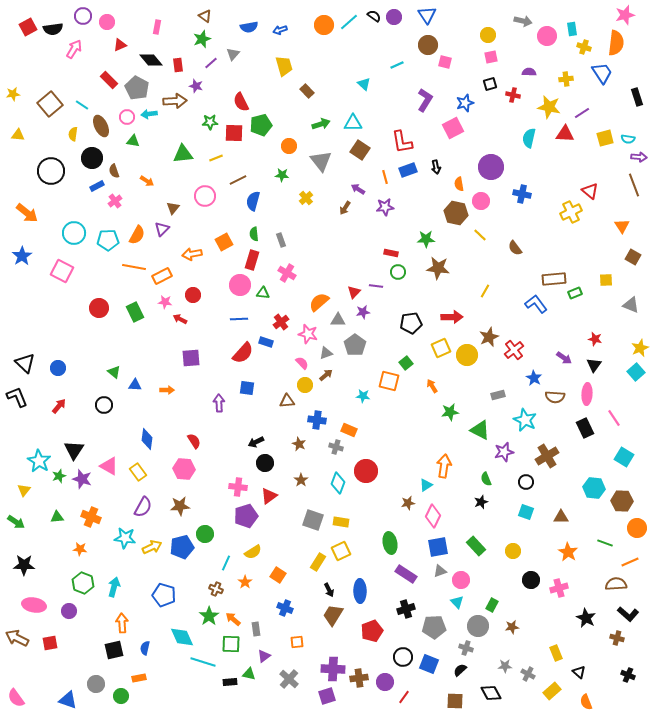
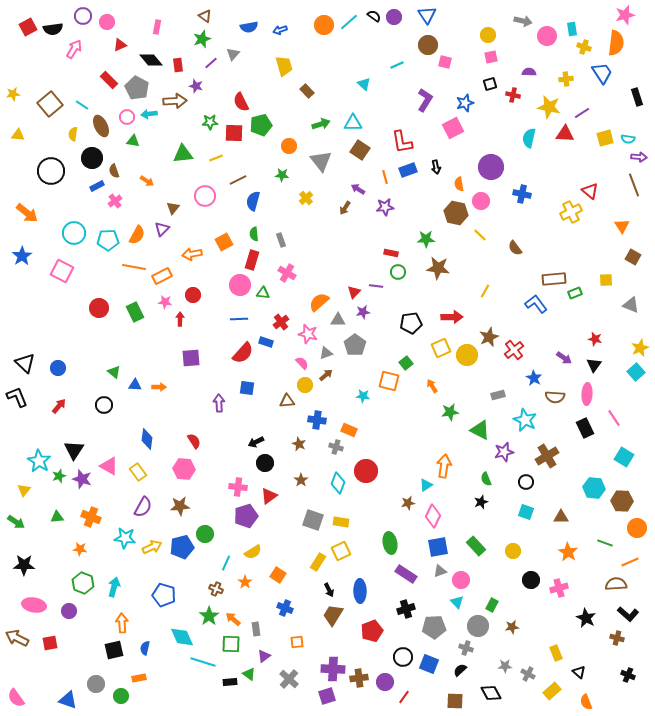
red arrow at (180, 319): rotated 64 degrees clockwise
orange arrow at (167, 390): moved 8 px left, 3 px up
green triangle at (249, 674): rotated 24 degrees clockwise
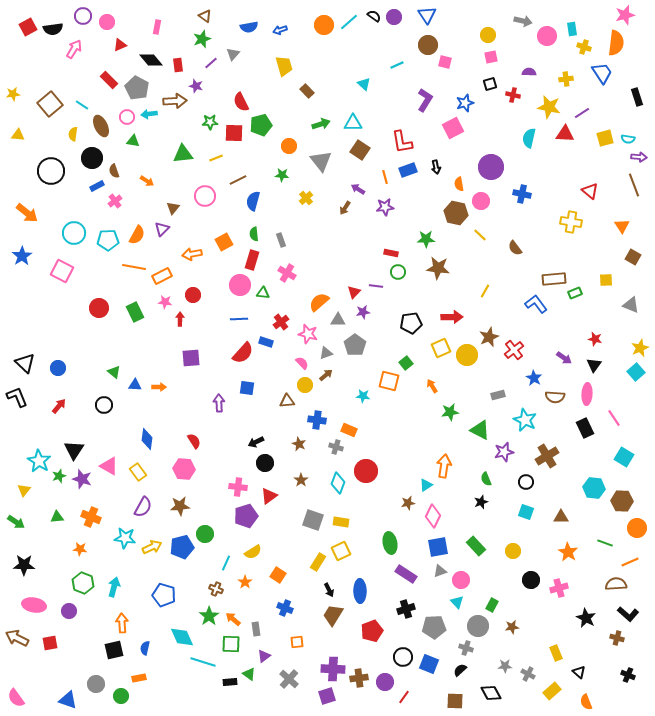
yellow cross at (571, 212): moved 10 px down; rotated 35 degrees clockwise
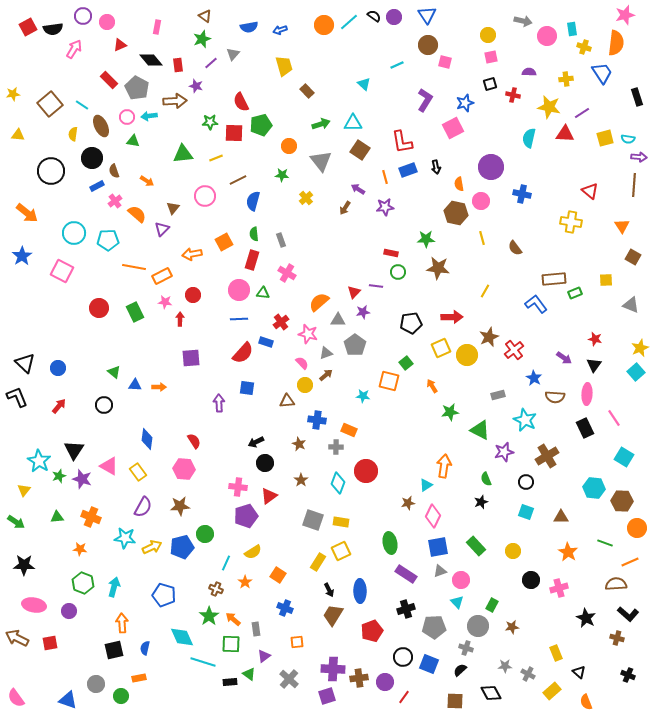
cyan arrow at (149, 114): moved 2 px down
brown line at (634, 185): rotated 25 degrees clockwise
orange semicircle at (137, 235): moved 21 px up; rotated 78 degrees counterclockwise
yellow line at (480, 235): moved 2 px right, 3 px down; rotated 32 degrees clockwise
pink circle at (240, 285): moved 1 px left, 5 px down
gray cross at (336, 447): rotated 16 degrees counterclockwise
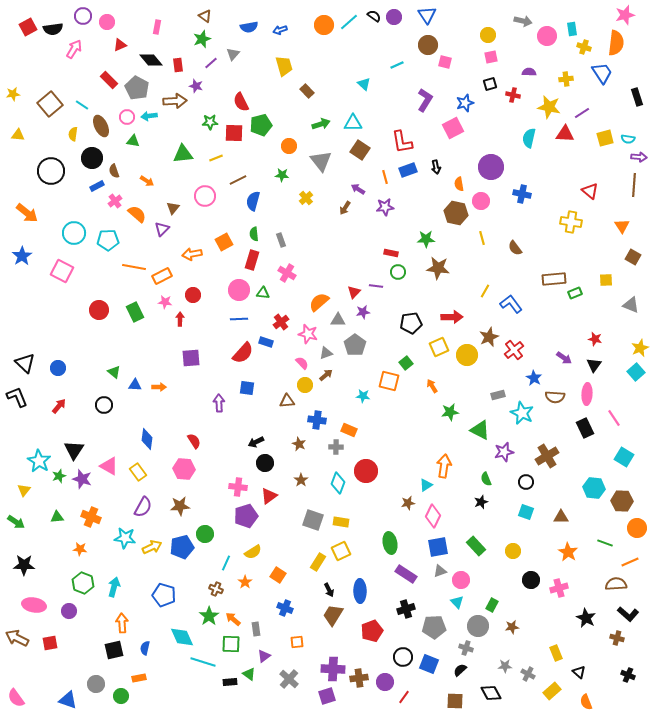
blue L-shape at (536, 304): moved 25 px left
red circle at (99, 308): moved 2 px down
yellow square at (441, 348): moved 2 px left, 1 px up
cyan star at (525, 420): moved 3 px left, 7 px up
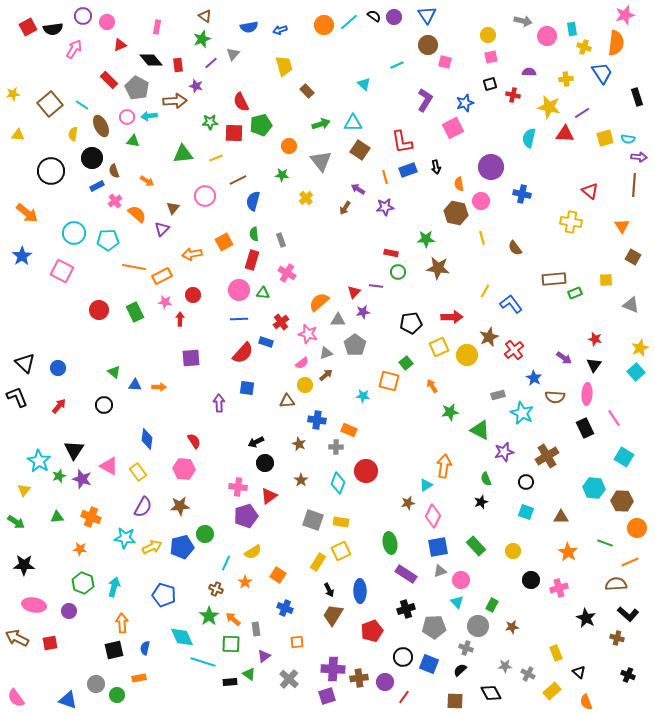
pink semicircle at (302, 363): rotated 96 degrees clockwise
green circle at (121, 696): moved 4 px left, 1 px up
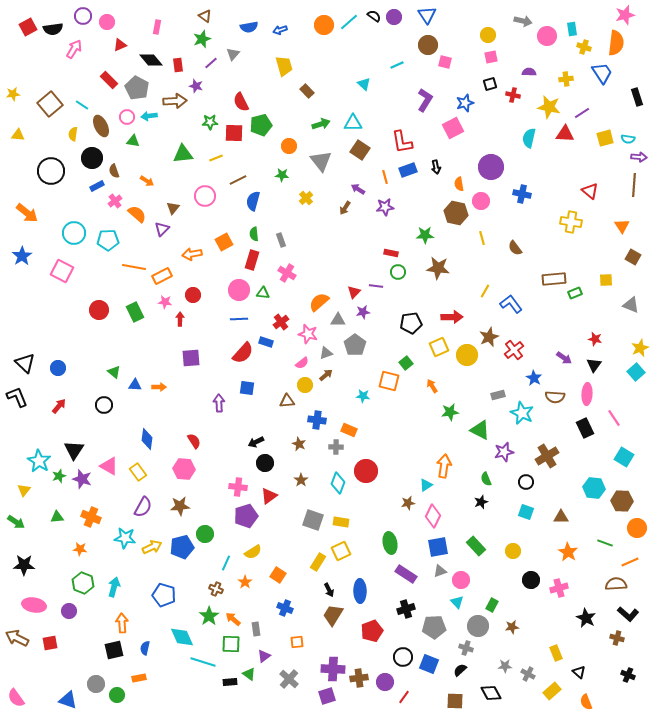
green star at (426, 239): moved 1 px left, 4 px up
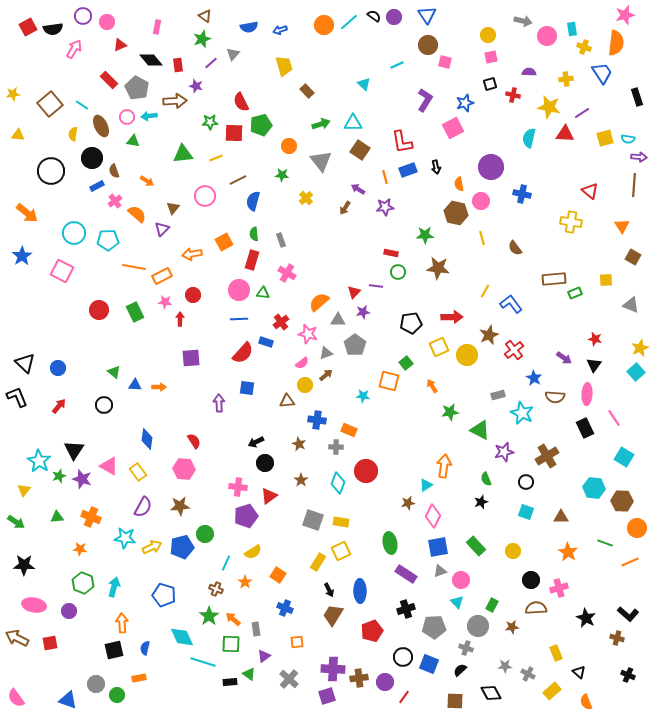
brown star at (489, 337): moved 2 px up
brown semicircle at (616, 584): moved 80 px left, 24 px down
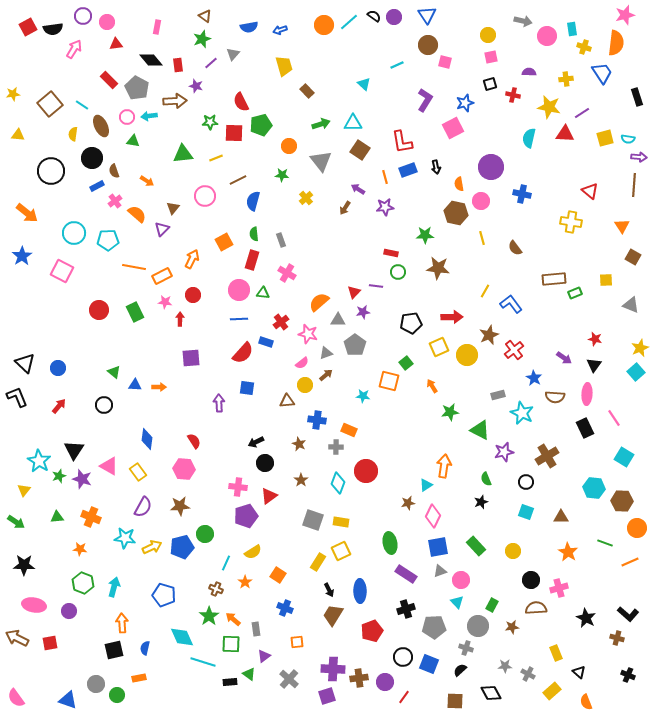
red triangle at (120, 45): moved 4 px left, 1 px up; rotated 16 degrees clockwise
orange arrow at (192, 254): moved 5 px down; rotated 126 degrees clockwise
